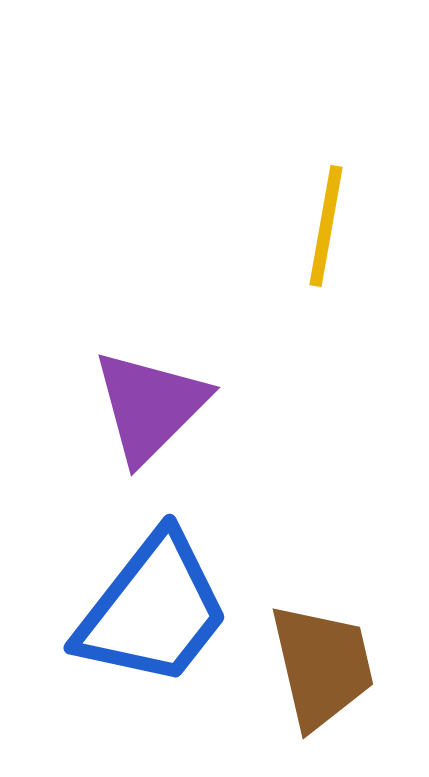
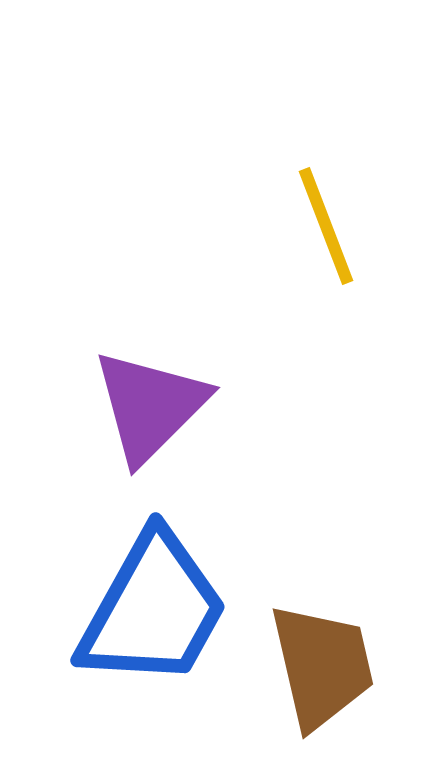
yellow line: rotated 31 degrees counterclockwise
blue trapezoid: rotated 9 degrees counterclockwise
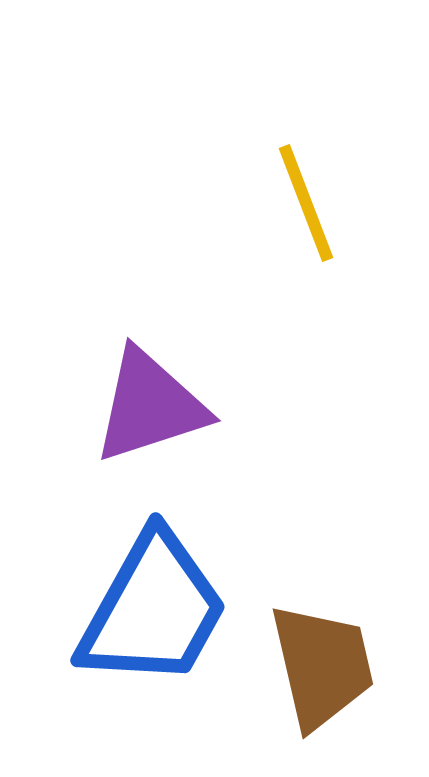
yellow line: moved 20 px left, 23 px up
purple triangle: rotated 27 degrees clockwise
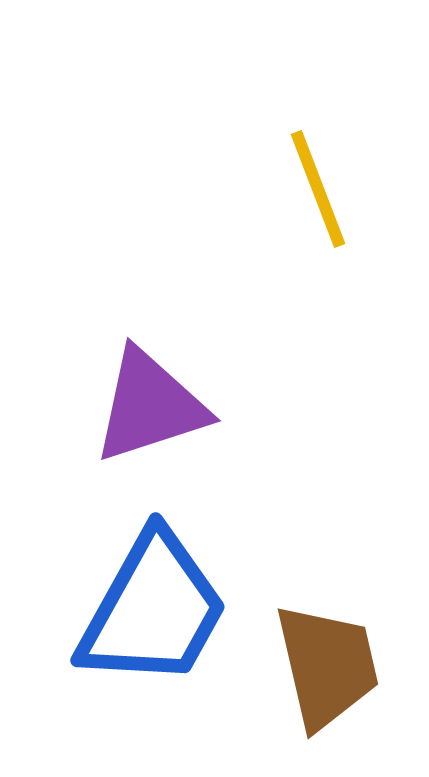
yellow line: moved 12 px right, 14 px up
brown trapezoid: moved 5 px right
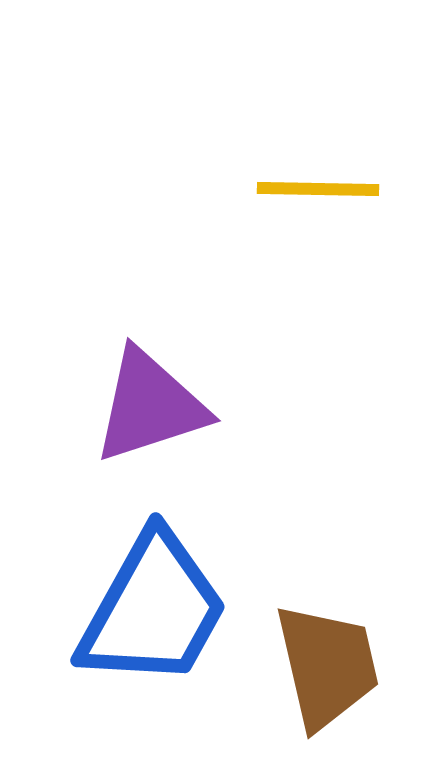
yellow line: rotated 68 degrees counterclockwise
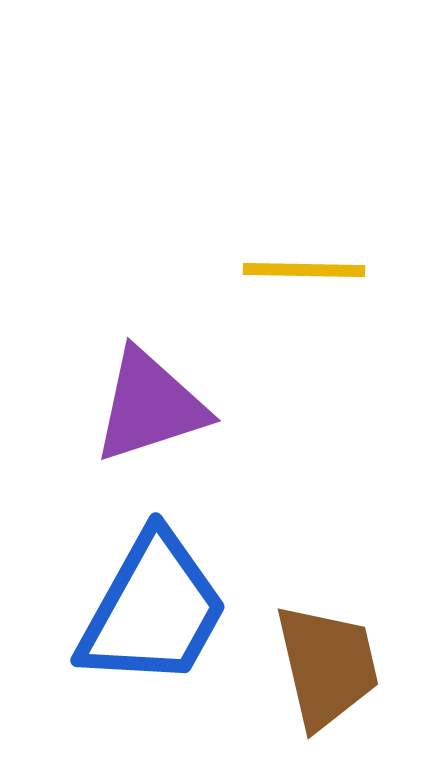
yellow line: moved 14 px left, 81 px down
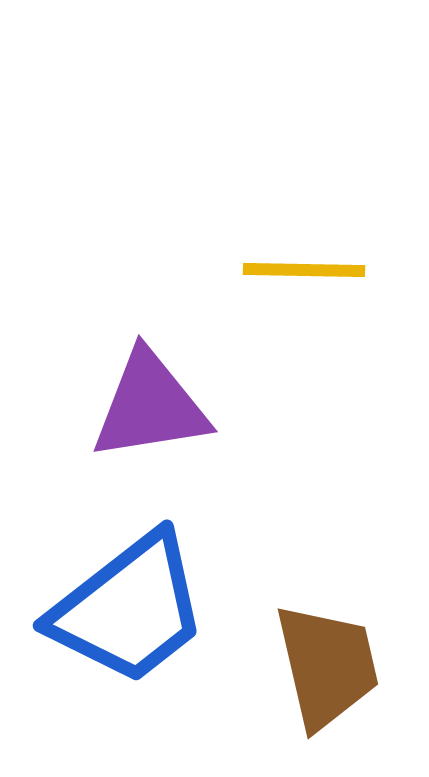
purple triangle: rotated 9 degrees clockwise
blue trapezoid: moved 24 px left, 1 px up; rotated 23 degrees clockwise
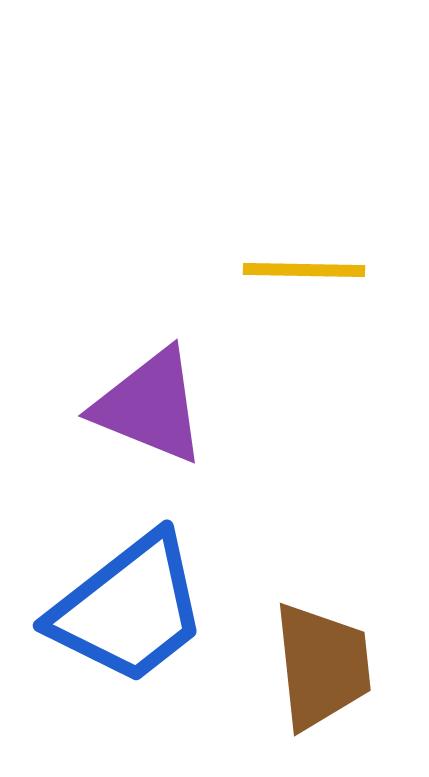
purple triangle: rotated 31 degrees clockwise
brown trapezoid: moved 5 px left; rotated 7 degrees clockwise
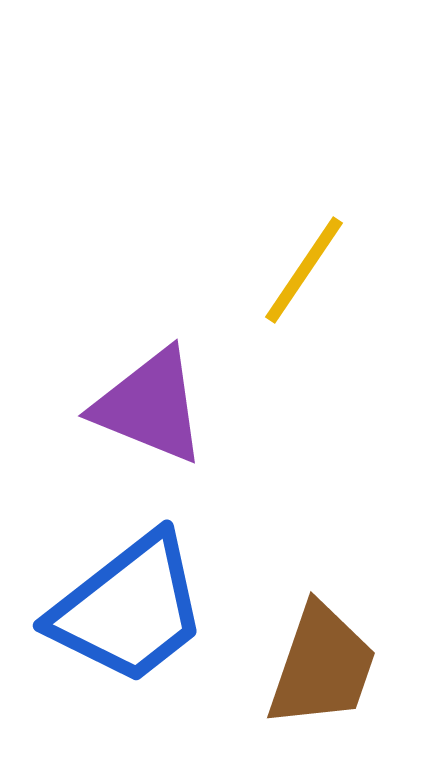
yellow line: rotated 57 degrees counterclockwise
brown trapezoid: rotated 25 degrees clockwise
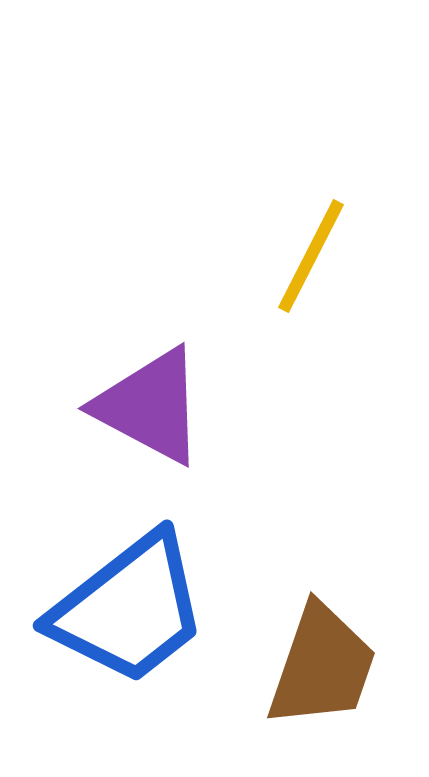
yellow line: moved 7 px right, 14 px up; rotated 7 degrees counterclockwise
purple triangle: rotated 6 degrees clockwise
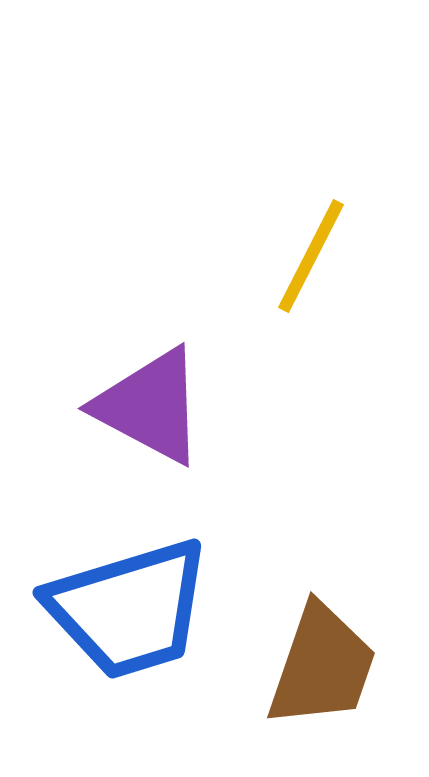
blue trapezoid: rotated 21 degrees clockwise
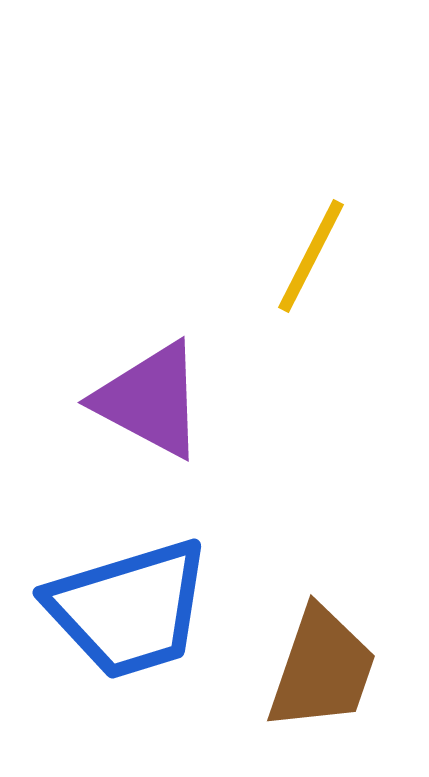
purple triangle: moved 6 px up
brown trapezoid: moved 3 px down
